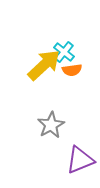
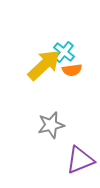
gray star: rotated 16 degrees clockwise
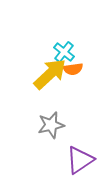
yellow arrow: moved 6 px right, 9 px down
orange semicircle: moved 1 px right, 1 px up
purple triangle: rotated 12 degrees counterclockwise
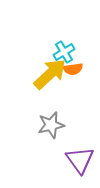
cyan cross: rotated 20 degrees clockwise
purple triangle: rotated 32 degrees counterclockwise
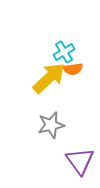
yellow arrow: moved 1 px left, 4 px down
purple triangle: moved 1 px down
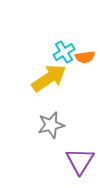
orange semicircle: moved 12 px right, 12 px up
yellow arrow: rotated 9 degrees clockwise
purple triangle: rotated 8 degrees clockwise
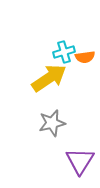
cyan cross: rotated 15 degrees clockwise
gray star: moved 1 px right, 2 px up
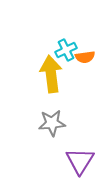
cyan cross: moved 2 px right, 2 px up; rotated 10 degrees counterclockwise
yellow arrow: moved 2 px right, 4 px up; rotated 63 degrees counterclockwise
gray star: rotated 8 degrees clockwise
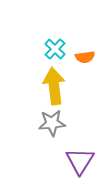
cyan cross: moved 11 px left, 1 px up; rotated 20 degrees counterclockwise
yellow arrow: moved 3 px right, 12 px down
